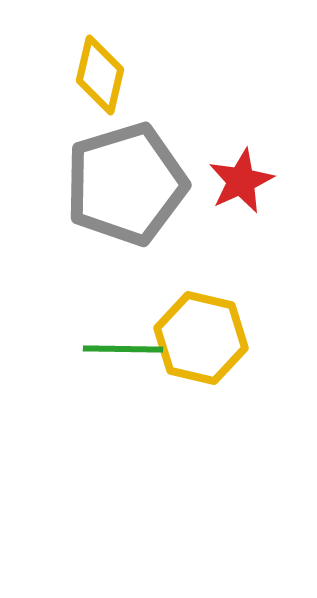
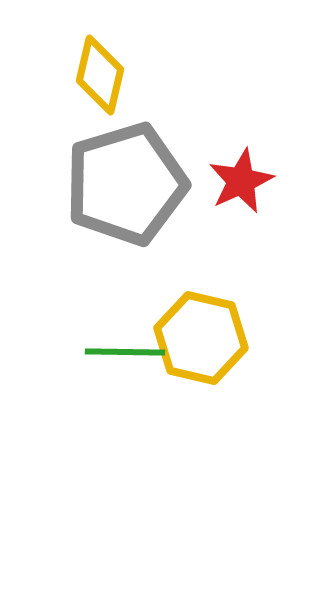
green line: moved 2 px right, 3 px down
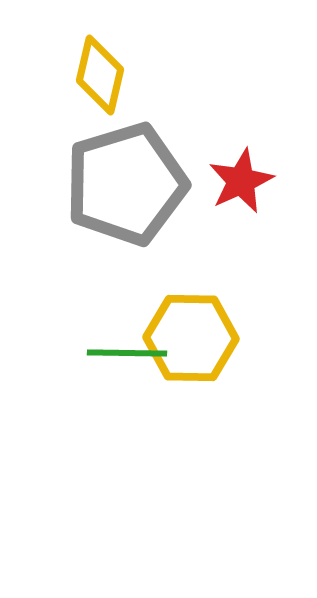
yellow hexagon: moved 10 px left; rotated 12 degrees counterclockwise
green line: moved 2 px right, 1 px down
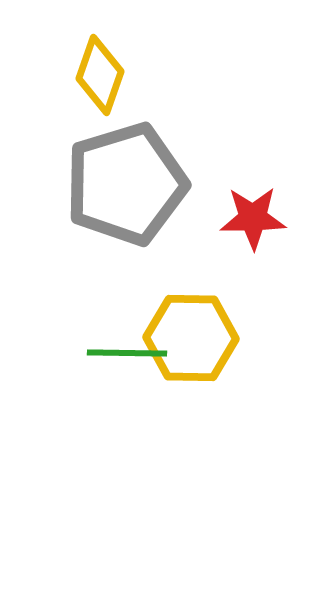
yellow diamond: rotated 6 degrees clockwise
red star: moved 12 px right, 37 px down; rotated 24 degrees clockwise
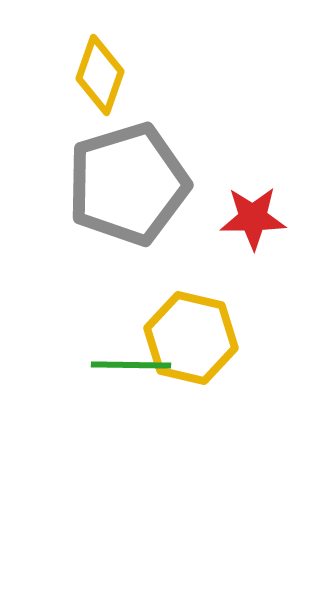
gray pentagon: moved 2 px right
yellow hexagon: rotated 12 degrees clockwise
green line: moved 4 px right, 12 px down
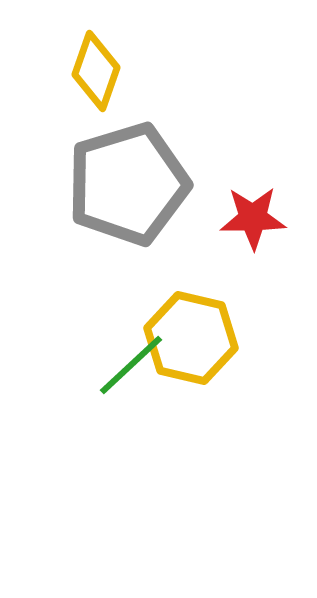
yellow diamond: moved 4 px left, 4 px up
green line: rotated 44 degrees counterclockwise
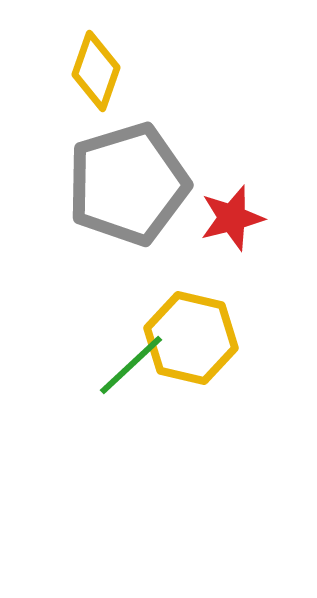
red star: moved 21 px left; rotated 14 degrees counterclockwise
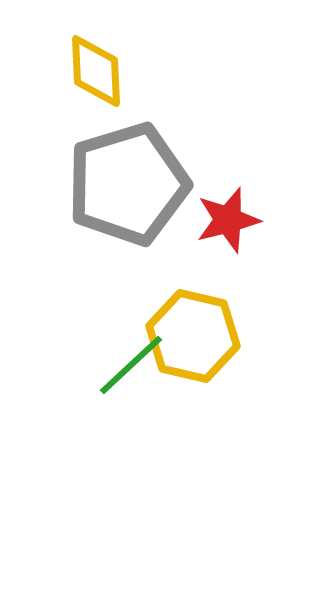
yellow diamond: rotated 22 degrees counterclockwise
red star: moved 4 px left, 2 px down
yellow hexagon: moved 2 px right, 2 px up
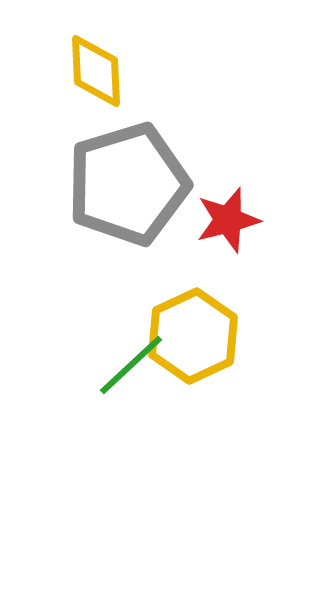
yellow hexagon: rotated 22 degrees clockwise
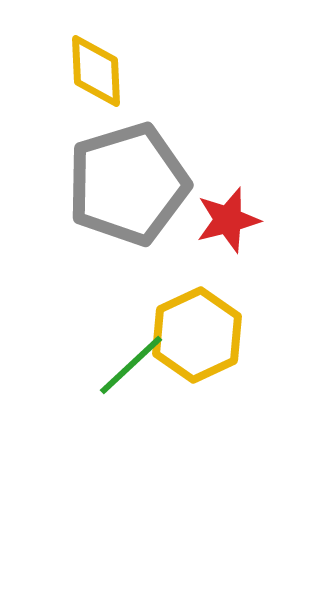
yellow hexagon: moved 4 px right, 1 px up
